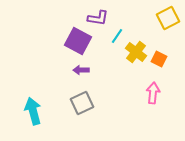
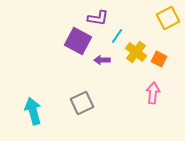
purple arrow: moved 21 px right, 10 px up
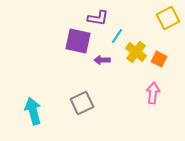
purple square: rotated 16 degrees counterclockwise
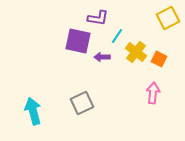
purple arrow: moved 3 px up
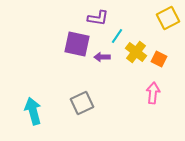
purple square: moved 1 px left, 3 px down
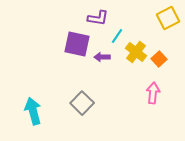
orange square: rotated 21 degrees clockwise
gray square: rotated 20 degrees counterclockwise
